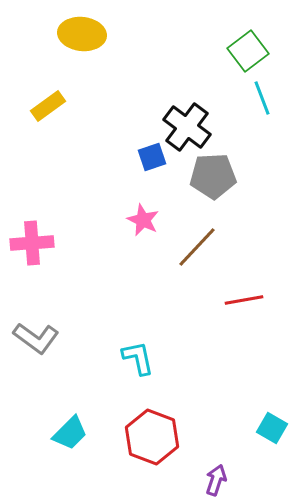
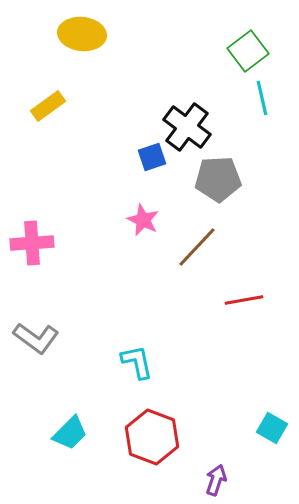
cyan line: rotated 8 degrees clockwise
gray pentagon: moved 5 px right, 3 px down
cyan L-shape: moved 1 px left, 4 px down
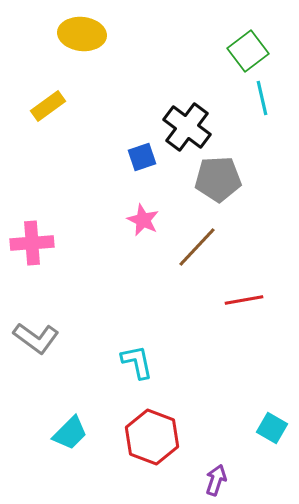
blue square: moved 10 px left
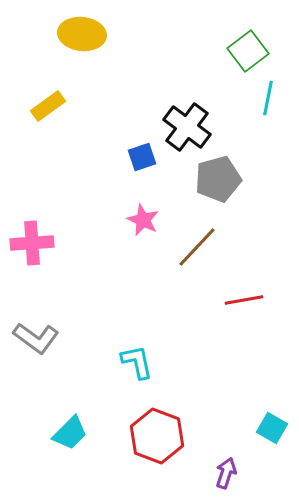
cyan line: moved 6 px right; rotated 24 degrees clockwise
gray pentagon: rotated 12 degrees counterclockwise
red hexagon: moved 5 px right, 1 px up
purple arrow: moved 10 px right, 7 px up
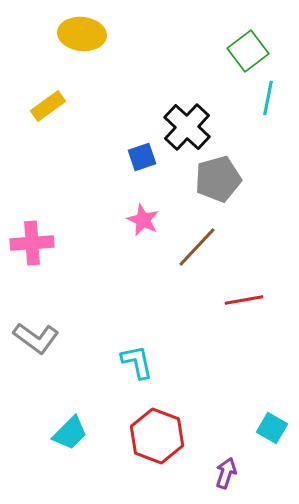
black cross: rotated 6 degrees clockwise
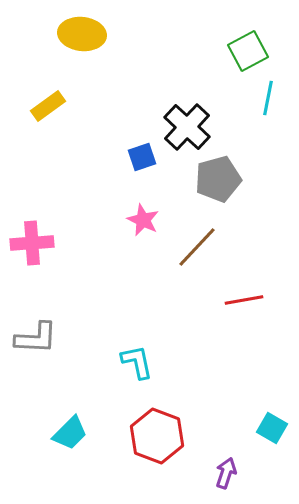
green square: rotated 9 degrees clockwise
gray L-shape: rotated 33 degrees counterclockwise
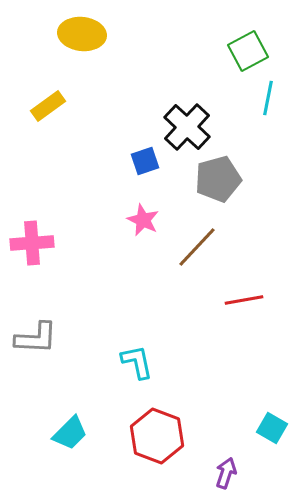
blue square: moved 3 px right, 4 px down
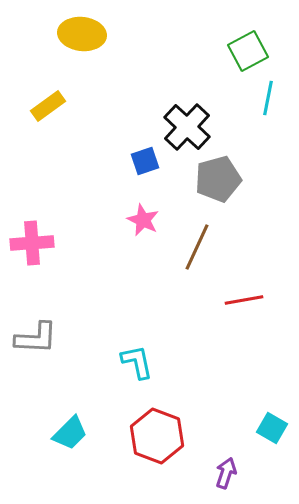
brown line: rotated 18 degrees counterclockwise
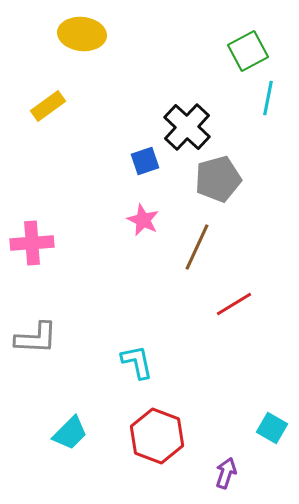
red line: moved 10 px left, 4 px down; rotated 21 degrees counterclockwise
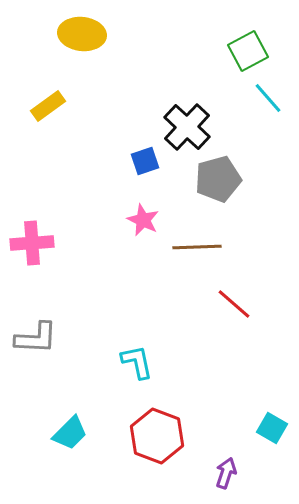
cyan line: rotated 52 degrees counterclockwise
brown line: rotated 63 degrees clockwise
red line: rotated 72 degrees clockwise
